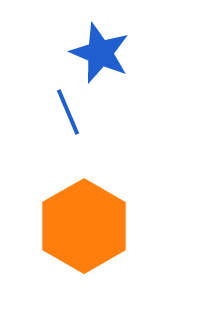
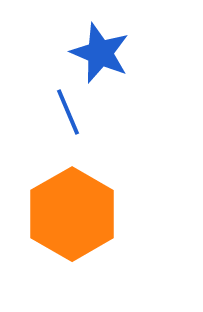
orange hexagon: moved 12 px left, 12 px up
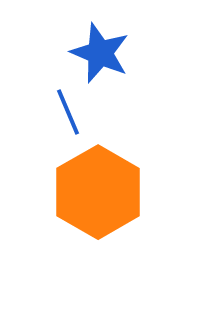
orange hexagon: moved 26 px right, 22 px up
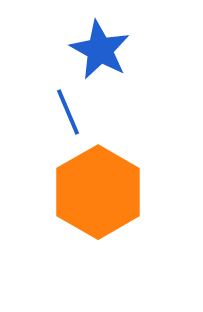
blue star: moved 3 px up; rotated 6 degrees clockwise
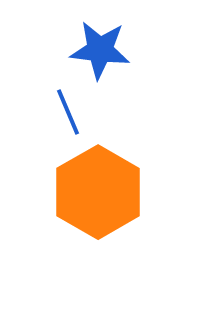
blue star: rotated 22 degrees counterclockwise
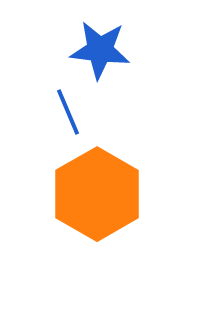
orange hexagon: moved 1 px left, 2 px down
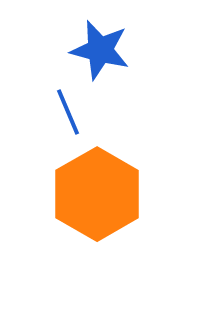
blue star: rotated 8 degrees clockwise
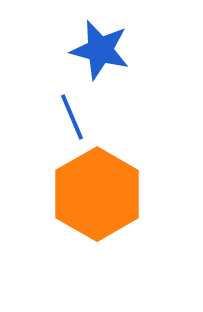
blue line: moved 4 px right, 5 px down
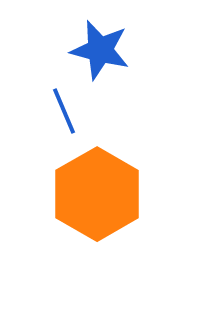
blue line: moved 8 px left, 6 px up
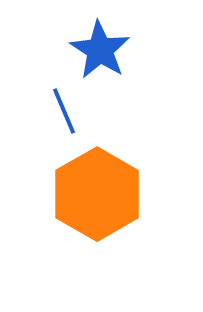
blue star: rotated 18 degrees clockwise
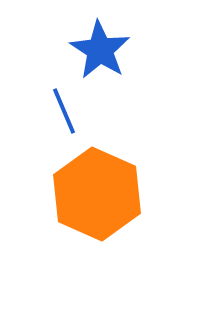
orange hexagon: rotated 6 degrees counterclockwise
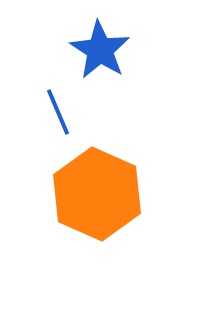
blue line: moved 6 px left, 1 px down
